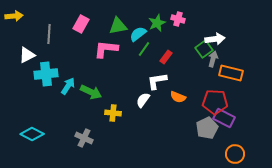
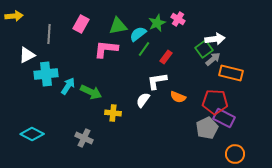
pink cross: rotated 16 degrees clockwise
gray arrow: rotated 35 degrees clockwise
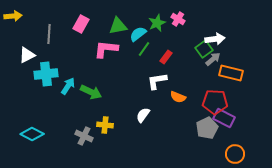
yellow arrow: moved 1 px left
white semicircle: moved 15 px down
yellow cross: moved 8 px left, 12 px down
gray cross: moved 2 px up
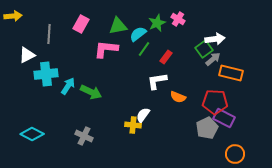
yellow cross: moved 28 px right
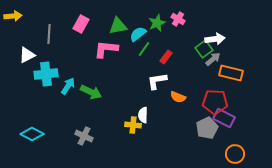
white semicircle: rotated 35 degrees counterclockwise
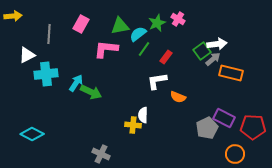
green triangle: moved 2 px right
white arrow: moved 2 px right, 5 px down
green square: moved 2 px left, 2 px down
cyan arrow: moved 8 px right, 3 px up
red pentagon: moved 38 px right, 25 px down
gray cross: moved 17 px right, 18 px down
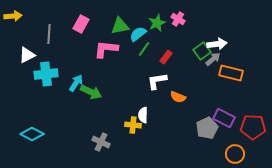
gray cross: moved 12 px up
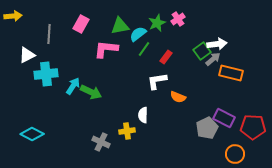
pink cross: rotated 24 degrees clockwise
cyan arrow: moved 3 px left, 3 px down
yellow cross: moved 6 px left, 6 px down; rotated 14 degrees counterclockwise
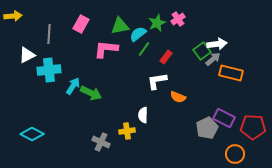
cyan cross: moved 3 px right, 4 px up
green arrow: moved 1 px down
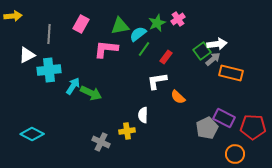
orange semicircle: rotated 21 degrees clockwise
